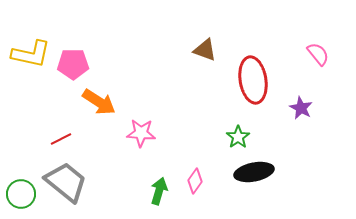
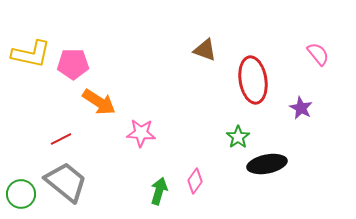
black ellipse: moved 13 px right, 8 px up
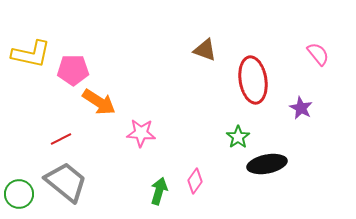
pink pentagon: moved 6 px down
green circle: moved 2 px left
